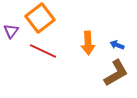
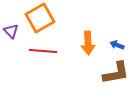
orange square: rotated 8 degrees clockwise
purple triangle: rotated 21 degrees counterclockwise
red line: rotated 20 degrees counterclockwise
brown L-shape: rotated 20 degrees clockwise
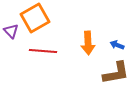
orange square: moved 5 px left
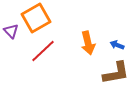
orange square: moved 1 px right
orange arrow: rotated 10 degrees counterclockwise
red line: rotated 48 degrees counterclockwise
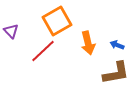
orange square: moved 21 px right, 3 px down
